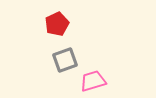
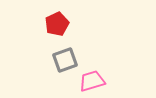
pink trapezoid: moved 1 px left
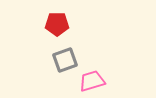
red pentagon: rotated 25 degrees clockwise
